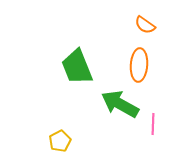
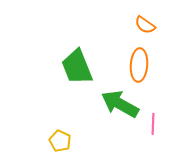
yellow pentagon: rotated 20 degrees counterclockwise
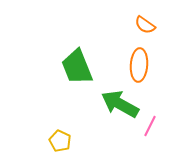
pink line: moved 3 px left, 2 px down; rotated 25 degrees clockwise
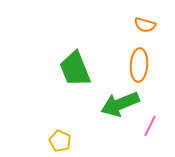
orange semicircle: rotated 20 degrees counterclockwise
green trapezoid: moved 2 px left, 2 px down
green arrow: rotated 51 degrees counterclockwise
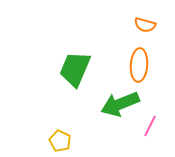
green trapezoid: rotated 45 degrees clockwise
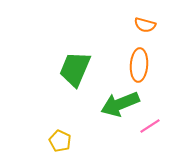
pink line: rotated 30 degrees clockwise
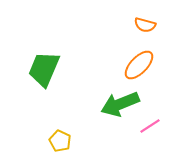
orange ellipse: rotated 40 degrees clockwise
green trapezoid: moved 31 px left
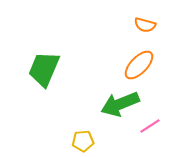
yellow pentagon: moved 23 px right; rotated 30 degrees counterclockwise
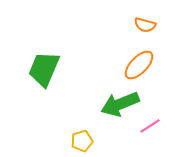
yellow pentagon: moved 1 px left; rotated 10 degrees counterclockwise
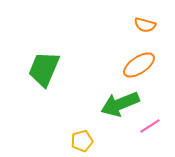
orange ellipse: rotated 12 degrees clockwise
